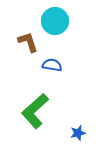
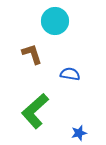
brown L-shape: moved 4 px right, 12 px down
blue semicircle: moved 18 px right, 9 px down
blue star: moved 1 px right
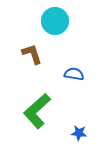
blue semicircle: moved 4 px right
green L-shape: moved 2 px right
blue star: rotated 21 degrees clockwise
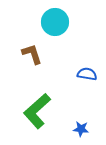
cyan circle: moved 1 px down
blue semicircle: moved 13 px right
blue star: moved 2 px right, 4 px up
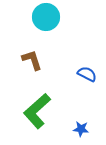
cyan circle: moved 9 px left, 5 px up
brown L-shape: moved 6 px down
blue semicircle: rotated 18 degrees clockwise
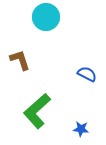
brown L-shape: moved 12 px left
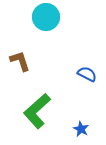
brown L-shape: moved 1 px down
blue star: rotated 21 degrees clockwise
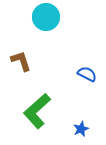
brown L-shape: moved 1 px right
blue star: rotated 21 degrees clockwise
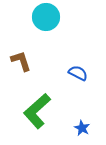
blue semicircle: moved 9 px left, 1 px up
blue star: moved 1 px right, 1 px up; rotated 21 degrees counterclockwise
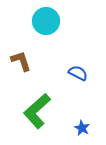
cyan circle: moved 4 px down
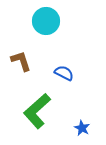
blue semicircle: moved 14 px left
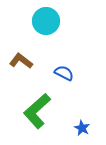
brown L-shape: rotated 35 degrees counterclockwise
